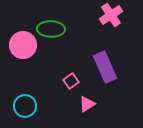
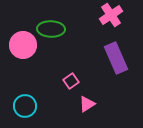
purple rectangle: moved 11 px right, 9 px up
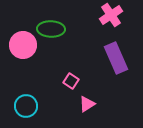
pink square: rotated 21 degrees counterclockwise
cyan circle: moved 1 px right
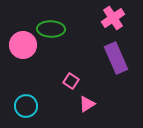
pink cross: moved 2 px right, 3 px down
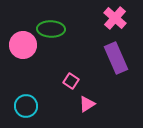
pink cross: moved 2 px right; rotated 15 degrees counterclockwise
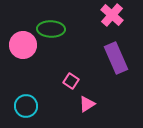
pink cross: moved 3 px left, 3 px up
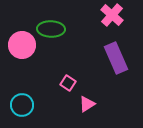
pink circle: moved 1 px left
pink square: moved 3 px left, 2 px down
cyan circle: moved 4 px left, 1 px up
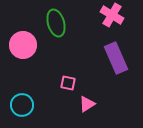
pink cross: rotated 10 degrees counterclockwise
green ellipse: moved 5 px right, 6 px up; rotated 72 degrees clockwise
pink circle: moved 1 px right
pink square: rotated 21 degrees counterclockwise
